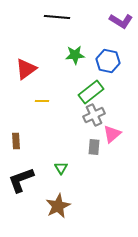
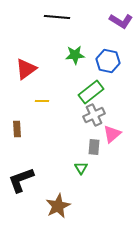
brown rectangle: moved 1 px right, 12 px up
green triangle: moved 20 px right
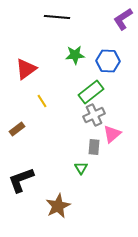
purple L-shape: moved 2 px right, 2 px up; rotated 115 degrees clockwise
blue hexagon: rotated 10 degrees counterclockwise
yellow line: rotated 56 degrees clockwise
brown rectangle: rotated 56 degrees clockwise
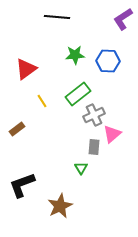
green rectangle: moved 13 px left, 2 px down
black L-shape: moved 1 px right, 5 px down
brown star: moved 2 px right
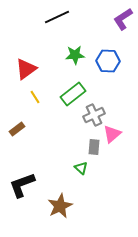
black line: rotated 30 degrees counterclockwise
green rectangle: moved 5 px left
yellow line: moved 7 px left, 4 px up
green triangle: rotated 16 degrees counterclockwise
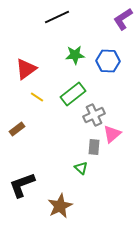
yellow line: moved 2 px right; rotated 24 degrees counterclockwise
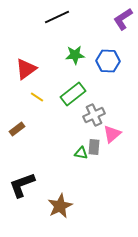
green triangle: moved 15 px up; rotated 32 degrees counterclockwise
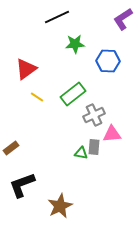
green star: moved 11 px up
brown rectangle: moved 6 px left, 19 px down
pink triangle: rotated 36 degrees clockwise
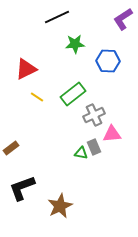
red triangle: rotated 10 degrees clockwise
gray rectangle: rotated 28 degrees counterclockwise
black L-shape: moved 3 px down
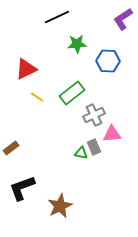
green star: moved 2 px right
green rectangle: moved 1 px left, 1 px up
